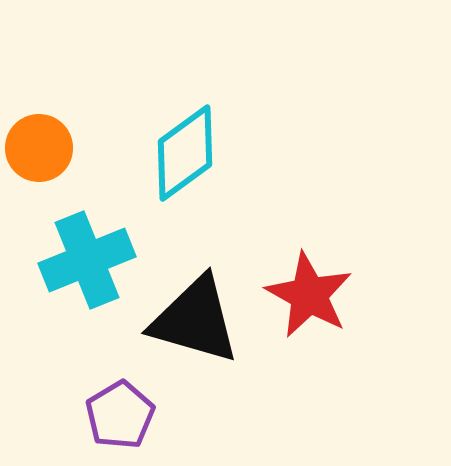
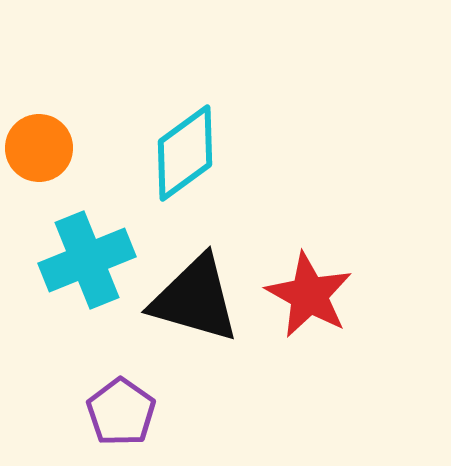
black triangle: moved 21 px up
purple pentagon: moved 1 px right, 3 px up; rotated 6 degrees counterclockwise
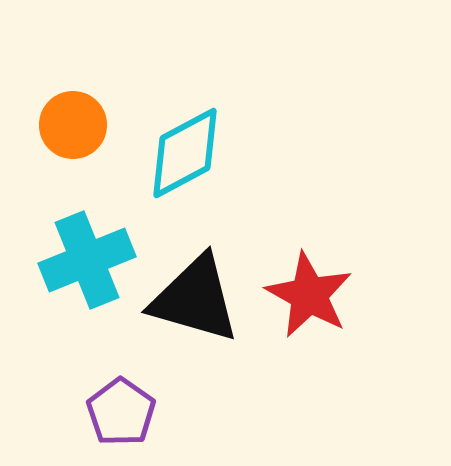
orange circle: moved 34 px right, 23 px up
cyan diamond: rotated 8 degrees clockwise
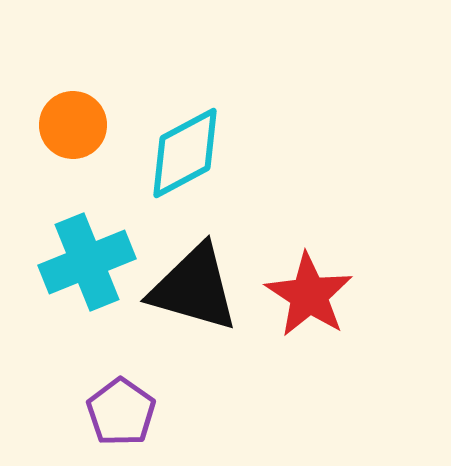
cyan cross: moved 2 px down
red star: rotated 4 degrees clockwise
black triangle: moved 1 px left, 11 px up
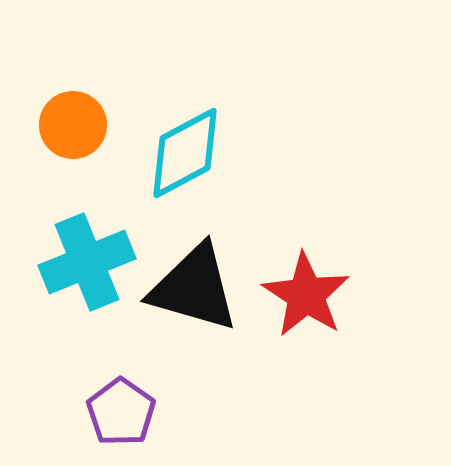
red star: moved 3 px left
